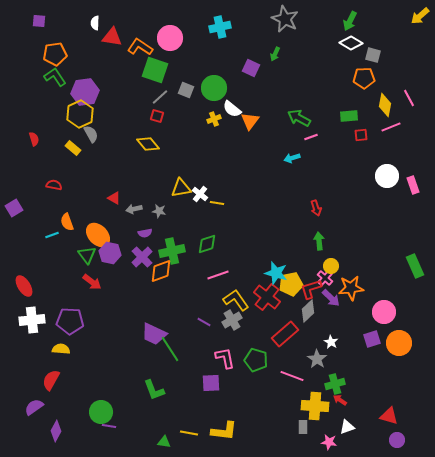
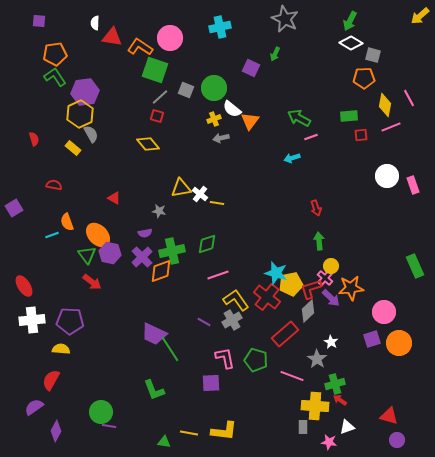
gray arrow at (134, 209): moved 87 px right, 71 px up
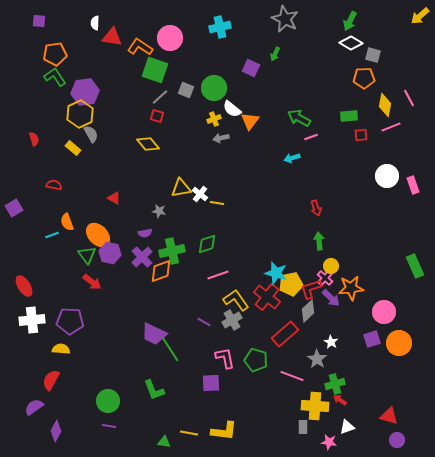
green circle at (101, 412): moved 7 px right, 11 px up
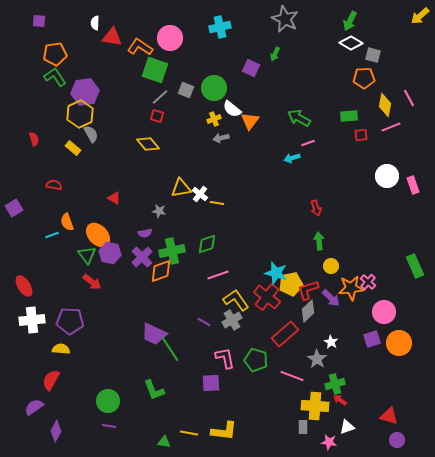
pink line at (311, 137): moved 3 px left, 6 px down
pink cross at (325, 278): moved 43 px right, 4 px down
red L-shape at (311, 289): moved 3 px left, 1 px down
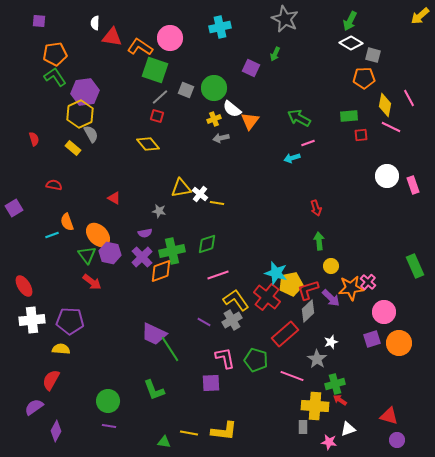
pink line at (391, 127): rotated 48 degrees clockwise
white star at (331, 342): rotated 24 degrees clockwise
white triangle at (347, 427): moved 1 px right, 2 px down
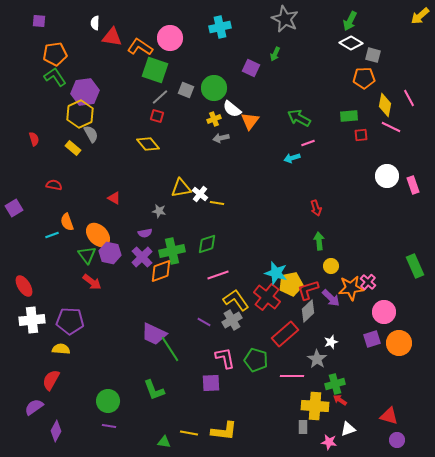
pink line at (292, 376): rotated 20 degrees counterclockwise
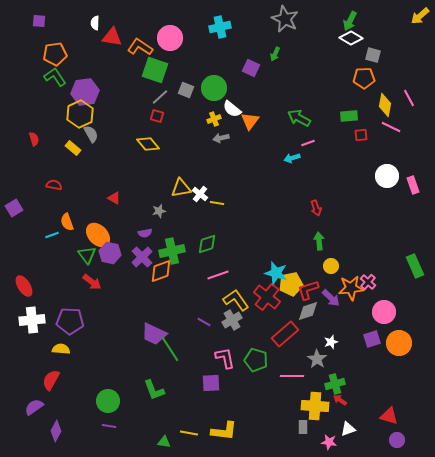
white diamond at (351, 43): moved 5 px up
gray star at (159, 211): rotated 24 degrees counterclockwise
gray diamond at (308, 311): rotated 25 degrees clockwise
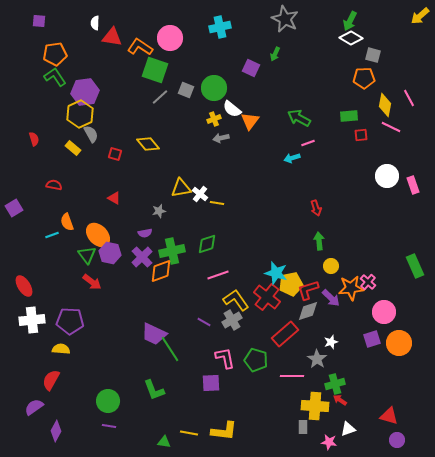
red square at (157, 116): moved 42 px left, 38 px down
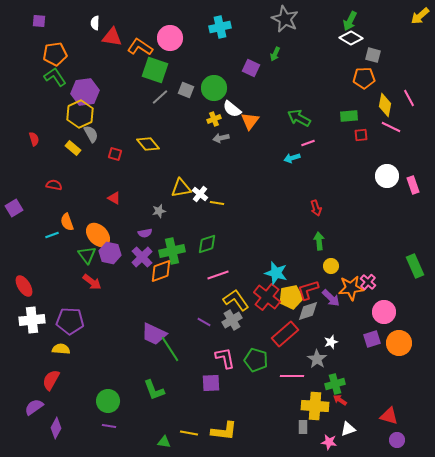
yellow pentagon at (291, 284): moved 13 px down
purple diamond at (56, 431): moved 3 px up
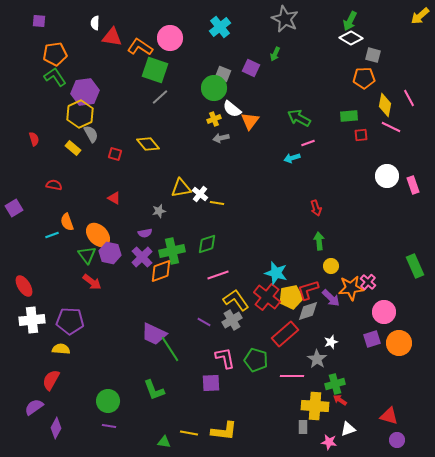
cyan cross at (220, 27): rotated 25 degrees counterclockwise
gray square at (186, 90): moved 37 px right, 16 px up
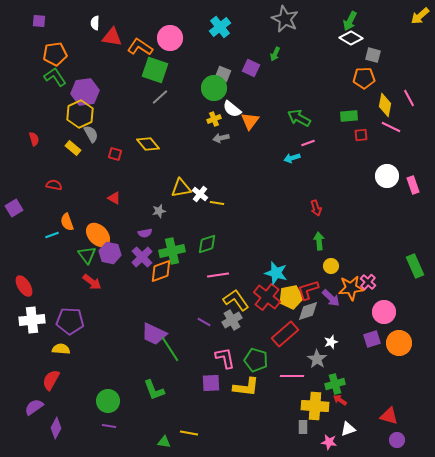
pink line at (218, 275): rotated 10 degrees clockwise
yellow L-shape at (224, 431): moved 22 px right, 44 px up
